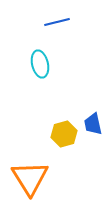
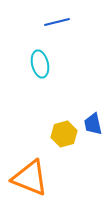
orange triangle: rotated 36 degrees counterclockwise
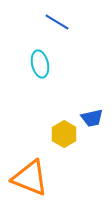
blue line: rotated 45 degrees clockwise
blue trapezoid: moved 1 px left, 6 px up; rotated 90 degrees counterclockwise
yellow hexagon: rotated 15 degrees counterclockwise
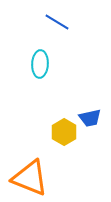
cyan ellipse: rotated 16 degrees clockwise
blue trapezoid: moved 2 px left
yellow hexagon: moved 2 px up
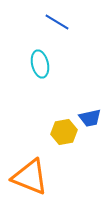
cyan ellipse: rotated 16 degrees counterclockwise
yellow hexagon: rotated 20 degrees clockwise
orange triangle: moved 1 px up
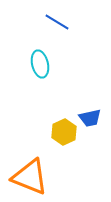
yellow hexagon: rotated 15 degrees counterclockwise
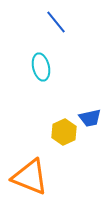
blue line: moved 1 px left; rotated 20 degrees clockwise
cyan ellipse: moved 1 px right, 3 px down
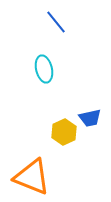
cyan ellipse: moved 3 px right, 2 px down
orange triangle: moved 2 px right
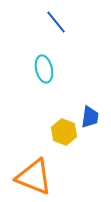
blue trapezoid: moved 1 px up; rotated 70 degrees counterclockwise
yellow hexagon: rotated 15 degrees counterclockwise
orange triangle: moved 2 px right
